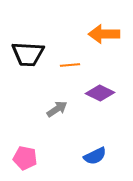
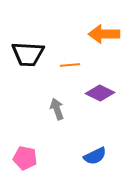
gray arrow: rotated 75 degrees counterclockwise
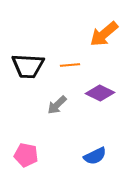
orange arrow: rotated 40 degrees counterclockwise
black trapezoid: moved 12 px down
gray arrow: moved 4 px up; rotated 115 degrees counterclockwise
pink pentagon: moved 1 px right, 3 px up
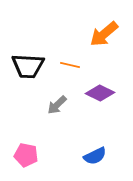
orange line: rotated 18 degrees clockwise
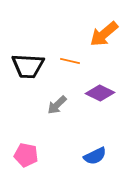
orange line: moved 4 px up
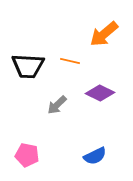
pink pentagon: moved 1 px right
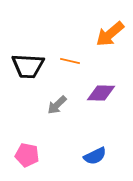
orange arrow: moved 6 px right
purple diamond: moved 1 px right; rotated 24 degrees counterclockwise
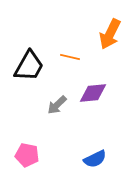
orange arrow: rotated 24 degrees counterclockwise
orange line: moved 4 px up
black trapezoid: moved 1 px right; rotated 64 degrees counterclockwise
purple diamond: moved 8 px left; rotated 8 degrees counterclockwise
blue semicircle: moved 3 px down
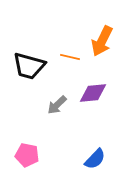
orange arrow: moved 8 px left, 7 px down
black trapezoid: rotated 76 degrees clockwise
blue semicircle: rotated 20 degrees counterclockwise
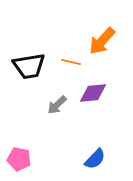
orange arrow: rotated 16 degrees clockwise
orange line: moved 1 px right, 5 px down
black trapezoid: rotated 24 degrees counterclockwise
pink pentagon: moved 8 px left, 4 px down
